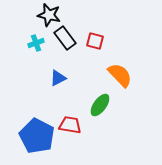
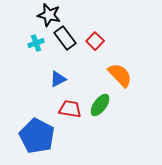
red square: rotated 30 degrees clockwise
blue triangle: moved 1 px down
red trapezoid: moved 16 px up
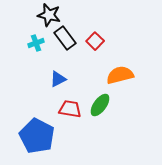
orange semicircle: rotated 60 degrees counterclockwise
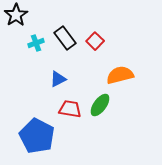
black star: moved 33 px left; rotated 25 degrees clockwise
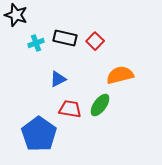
black star: rotated 20 degrees counterclockwise
black rectangle: rotated 40 degrees counterclockwise
blue pentagon: moved 2 px right, 2 px up; rotated 8 degrees clockwise
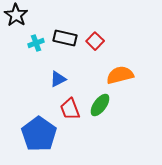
black star: rotated 15 degrees clockwise
red trapezoid: rotated 120 degrees counterclockwise
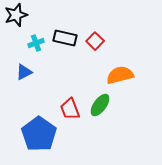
black star: rotated 20 degrees clockwise
blue triangle: moved 34 px left, 7 px up
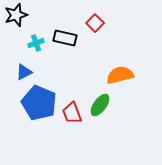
red square: moved 18 px up
red trapezoid: moved 2 px right, 4 px down
blue pentagon: moved 31 px up; rotated 12 degrees counterclockwise
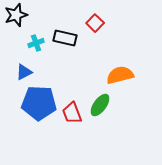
blue pentagon: rotated 20 degrees counterclockwise
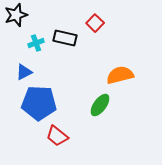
red trapezoid: moved 15 px left, 23 px down; rotated 30 degrees counterclockwise
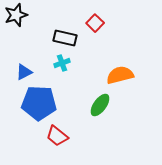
cyan cross: moved 26 px right, 20 px down
